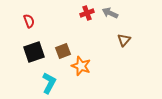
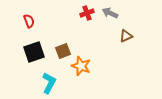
brown triangle: moved 2 px right, 4 px up; rotated 24 degrees clockwise
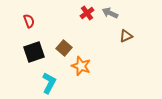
red cross: rotated 16 degrees counterclockwise
brown square: moved 1 px right, 3 px up; rotated 28 degrees counterclockwise
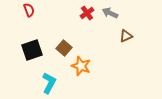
red semicircle: moved 11 px up
black square: moved 2 px left, 2 px up
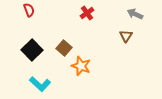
gray arrow: moved 25 px right, 1 px down
brown triangle: rotated 32 degrees counterclockwise
black square: rotated 25 degrees counterclockwise
cyan L-shape: moved 9 px left, 1 px down; rotated 105 degrees clockwise
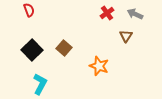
red cross: moved 20 px right
orange star: moved 18 px right
cyan L-shape: rotated 105 degrees counterclockwise
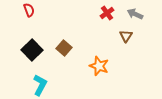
cyan L-shape: moved 1 px down
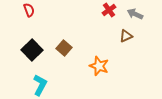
red cross: moved 2 px right, 3 px up
brown triangle: rotated 32 degrees clockwise
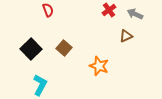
red semicircle: moved 19 px right
black square: moved 1 px left, 1 px up
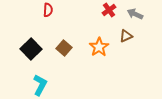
red semicircle: rotated 24 degrees clockwise
orange star: moved 19 px up; rotated 18 degrees clockwise
